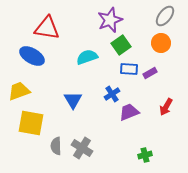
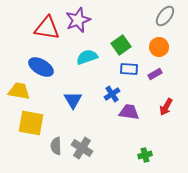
purple star: moved 32 px left
orange circle: moved 2 px left, 4 px down
blue ellipse: moved 9 px right, 11 px down
purple rectangle: moved 5 px right, 1 px down
yellow trapezoid: rotated 30 degrees clockwise
purple trapezoid: rotated 30 degrees clockwise
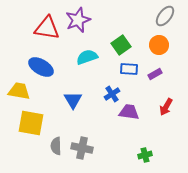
orange circle: moved 2 px up
gray cross: rotated 20 degrees counterclockwise
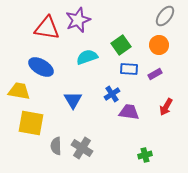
gray cross: rotated 20 degrees clockwise
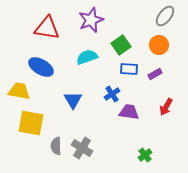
purple star: moved 13 px right
green cross: rotated 24 degrees counterclockwise
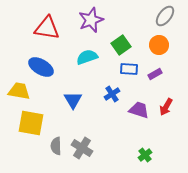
purple trapezoid: moved 10 px right, 2 px up; rotated 10 degrees clockwise
